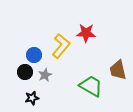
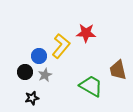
blue circle: moved 5 px right, 1 px down
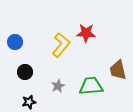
yellow L-shape: moved 1 px up
blue circle: moved 24 px left, 14 px up
gray star: moved 13 px right, 11 px down
green trapezoid: rotated 35 degrees counterclockwise
black star: moved 3 px left, 4 px down
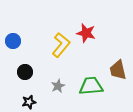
red star: rotated 12 degrees clockwise
blue circle: moved 2 px left, 1 px up
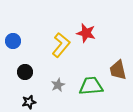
gray star: moved 1 px up
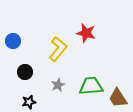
yellow L-shape: moved 3 px left, 4 px down
brown trapezoid: moved 28 px down; rotated 20 degrees counterclockwise
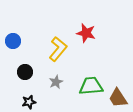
gray star: moved 2 px left, 3 px up
